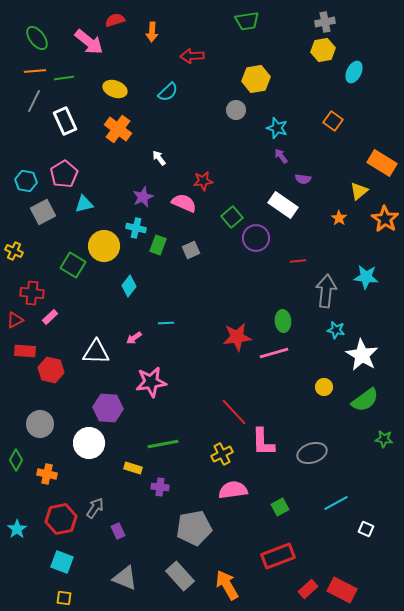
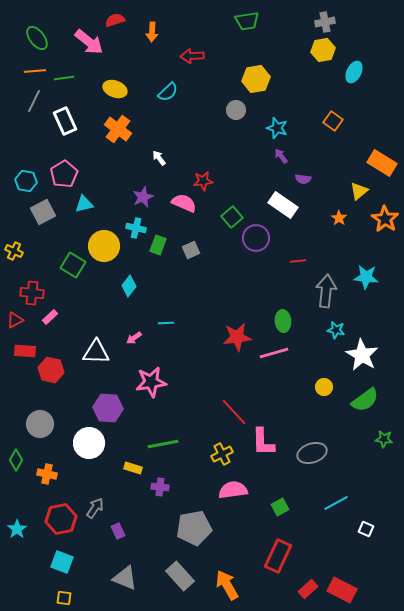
red rectangle at (278, 556): rotated 44 degrees counterclockwise
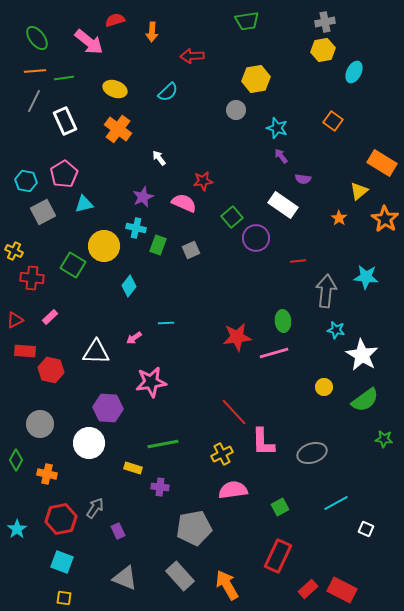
red cross at (32, 293): moved 15 px up
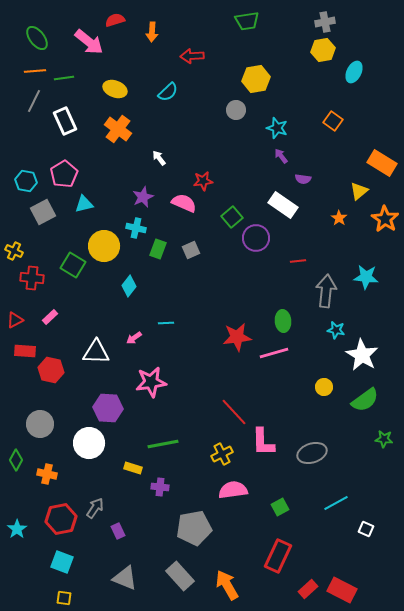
green rectangle at (158, 245): moved 4 px down
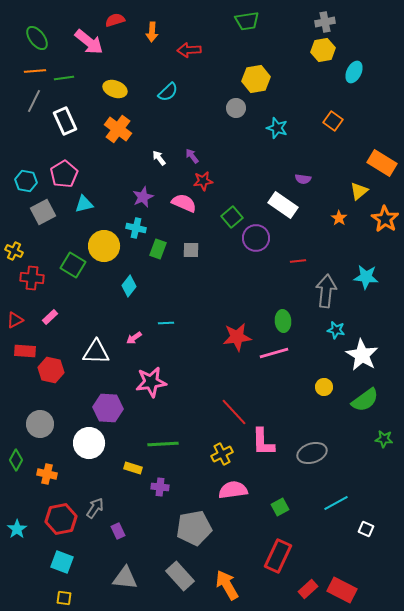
red arrow at (192, 56): moved 3 px left, 6 px up
gray circle at (236, 110): moved 2 px up
purple arrow at (281, 156): moved 89 px left
gray square at (191, 250): rotated 24 degrees clockwise
green line at (163, 444): rotated 8 degrees clockwise
gray triangle at (125, 578): rotated 16 degrees counterclockwise
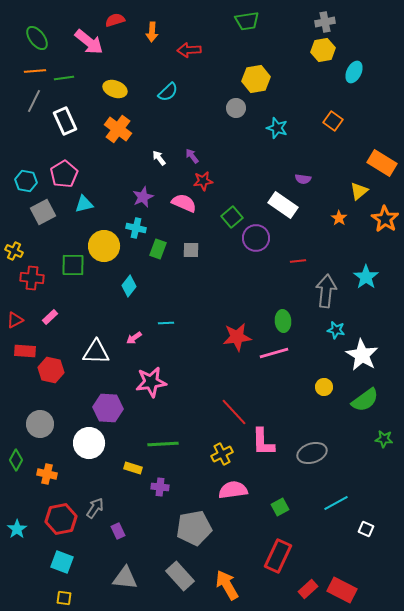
green square at (73, 265): rotated 30 degrees counterclockwise
cyan star at (366, 277): rotated 30 degrees clockwise
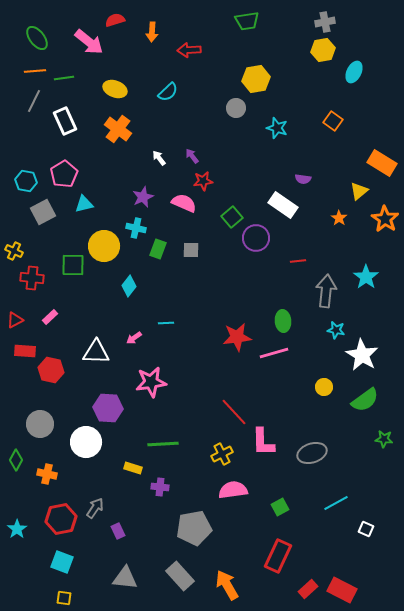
white circle at (89, 443): moved 3 px left, 1 px up
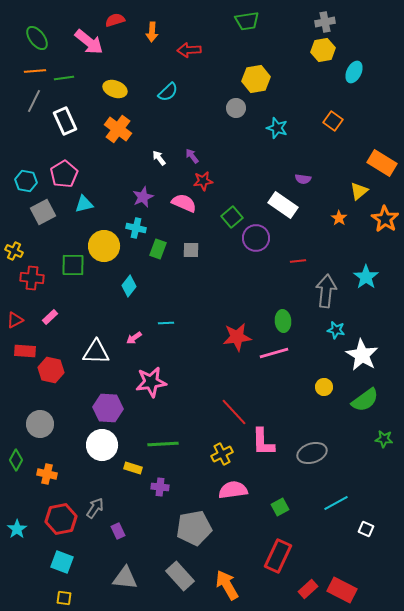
white circle at (86, 442): moved 16 px right, 3 px down
